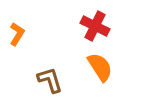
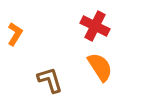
orange L-shape: moved 2 px left
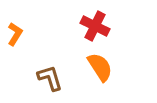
brown L-shape: moved 2 px up
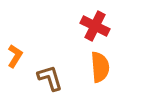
orange L-shape: moved 22 px down
orange semicircle: rotated 28 degrees clockwise
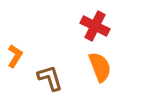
orange semicircle: rotated 16 degrees counterclockwise
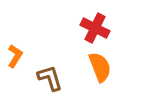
red cross: moved 2 px down
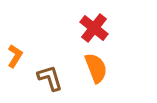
red cross: moved 1 px left; rotated 12 degrees clockwise
orange semicircle: moved 4 px left, 1 px down
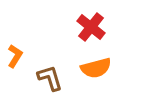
red cross: moved 3 px left, 1 px up
orange semicircle: rotated 96 degrees clockwise
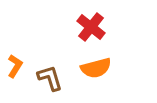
orange L-shape: moved 10 px down
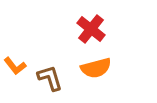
red cross: moved 2 px down
orange L-shape: rotated 110 degrees clockwise
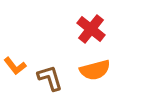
orange semicircle: moved 1 px left, 2 px down
